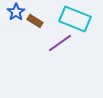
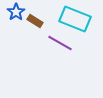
purple line: rotated 65 degrees clockwise
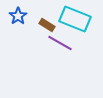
blue star: moved 2 px right, 4 px down
brown rectangle: moved 12 px right, 4 px down
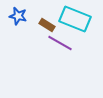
blue star: rotated 24 degrees counterclockwise
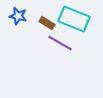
cyan rectangle: moved 1 px left
brown rectangle: moved 2 px up
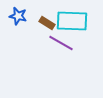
cyan rectangle: moved 2 px left, 2 px down; rotated 20 degrees counterclockwise
purple line: moved 1 px right
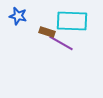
brown rectangle: moved 9 px down; rotated 14 degrees counterclockwise
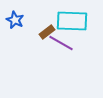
blue star: moved 3 px left, 4 px down; rotated 12 degrees clockwise
brown rectangle: rotated 56 degrees counterclockwise
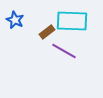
purple line: moved 3 px right, 8 px down
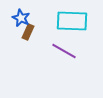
blue star: moved 6 px right, 2 px up
brown rectangle: moved 19 px left; rotated 28 degrees counterclockwise
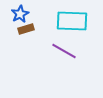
blue star: moved 1 px left, 4 px up; rotated 18 degrees clockwise
brown rectangle: moved 2 px left, 3 px up; rotated 49 degrees clockwise
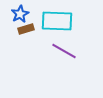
cyan rectangle: moved 15 px left
